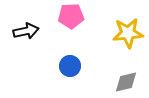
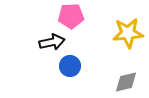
black arrow: moved 26 px right, 11 px down
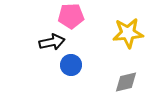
blue circle: moved 1 px right, 1 px up
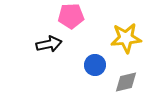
yellow star: moved 2 px left, 5 px down
black arrow: moved 3 px left, 2 px down
blue circle: moved 24 px right
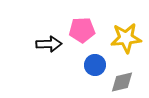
pink pentagon: moved 11 px right, 14 px down
black arrow: rotated 10 degrees clockwise
gray diamond: moved 4 px left
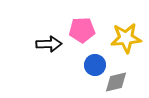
gray diamond: moved 6 px left
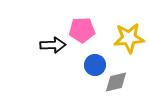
yellow star: moved 3 px right
black arrow: moved 4 px right, 1 px down
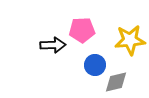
yellow star: moved 1 px right, 2 px down
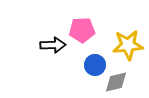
yellow star: moved 2 px left, 5 px down
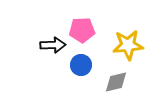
blue circle: moved 14 px left
